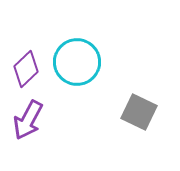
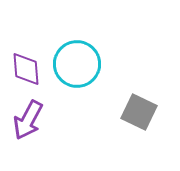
cyan circle: moved 2 px down
purple diamond: rotated 51 degrees counterclockwise
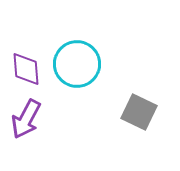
purple arrow: moved 2 px left, 1 px up
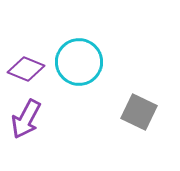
cyan circle: moved 2 px right, 2 px up
purple diamond: rotated 63 degrees counterclockwise
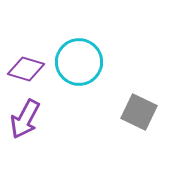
purple diamond: rotated 6 degrees counterclockwise
purple arrow: moved 1 px left
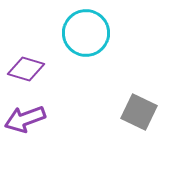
cyan circle: moved 7 px right, 29 px up
purple arrow: rotated 42 degrees clockwise
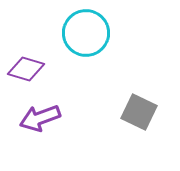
purple arrow: moved 15 px right, 1 px up
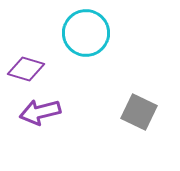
purple arrow: moved 6 px up; rotated 6 degrees clockwise
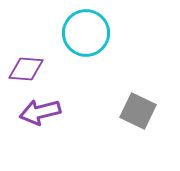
purple diamond: rotated 12 degrees counterclockwise
gray square: moved 1 px left, 1 px up
